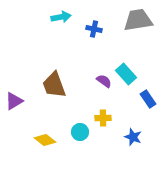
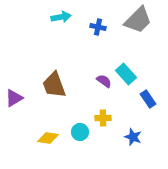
gray trapezoid: rotated 144 degrees clockwise
blue cross: moved 4 px right, 2 px up
purple triangle: moved 3 px up
yellow diamond: moved 3 px right, 2 px up; rotated 30 degrees counterclockwise
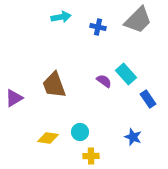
yellow cross: moved 12 px left, 38 px down
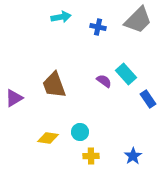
blue star: moved 19 px down; rotated 18 degrees clockwise
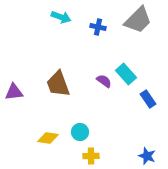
cyan arrow: rotated 30 degrees clockwise
brown trapezoid: moved 4 px right, 1 px up
purple triangle: moved 6 px up; rotated 24 degrees clockwise
blue star: moved 14 px right; rotated 18 degrees counterclockwise
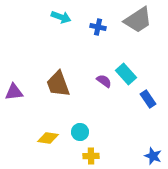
gray trapezoid: rotated 12 degrees clockwise
blue star: moved 6 px right
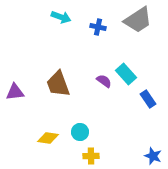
purple triangle: moved 1 px right
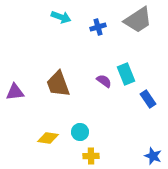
blue cross: rotated 28 degrees counterclockwise
cyan rectangle: rotated 20 degrees clockwise
